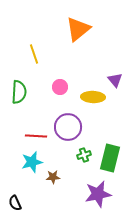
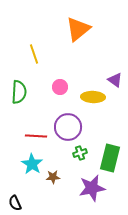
purple triangle: rotated 14 degrees counterclockwise
green cross: moved 4 px left, 2 px up
cyan star: moved 2 px down; rotated 25 degrees counterclockwise
purple star: moved 6 px left, 6 px up
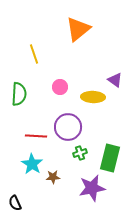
green semicircle: moved 2 px down
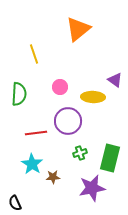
purple circle: moved 6 px up
red line: moved 3 px up; rotated 10 degrees counterclockwise
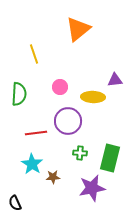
purple triangle: rotated 42 degrees counterclockwise
green cross: rotated 24 degrees clockwise
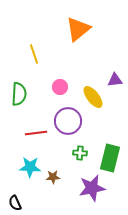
yellow ellipse: rotated 50 degrees clockwise
cyan star: moved 2 px left, 3 px down; rotated 30 degrees counterclockwise
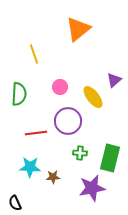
purple triangle: moved 1 px left; rotated 35 degrees counterclockwise
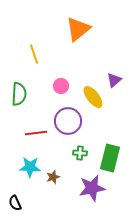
pink circle: moved 1 px right, 1 px up
brown star: rotated 16 degrees counterclockwise
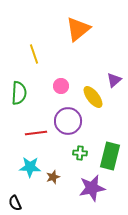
green semicircle: moved 1 px up
green rectangle: moved 2 px up
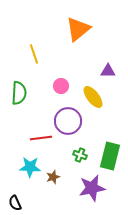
purple triangle: moved 6 px left, 9 px up; rotated 42 degrees clockwise
red line: moved 5 px right, 5 px down
green cross: moved 2 px down; rotated 16 degrees clockwise
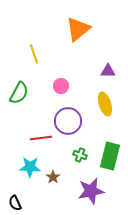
green semicircle: rotated 25 degrees clockwise
yellow ellipse: moved 12 px right, 7 px down; rotated 20 degrees clockwise
brown star: rotated 16 degrees counterclockwise
purple star: moved 1 px left, 3 px down
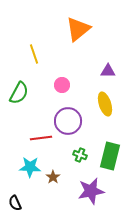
pink circle: moved 1 px right, 1 px up
